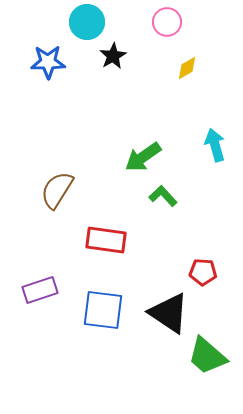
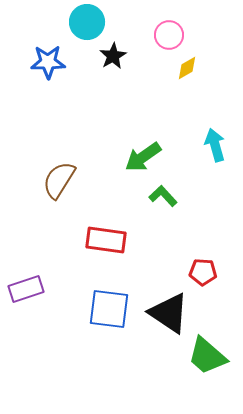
pink circle: moved 2 px right, 13 px down
brown semicircle: moved 2 px right, 10 px up
purple rectangle: moved 14 px left, 1 px up
blue square: moved 6 px right, 1 px up
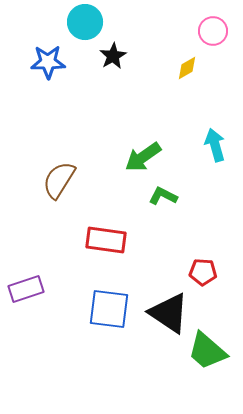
cyan circle: moved 2 px left
pink circle: moved 44 px right, 4 px up
green L-shape: rotated 20 degrees counterclockwise
green trapezoid: moved 5 px up
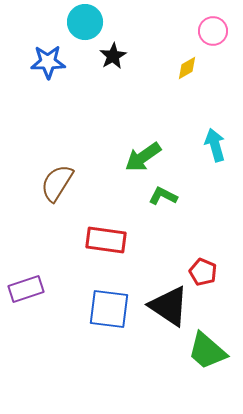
brown semicircle: moved 2 px left, 3 px down
red pentagon: rotated 20 degrees clockwise
black triangle: moved 7 px up
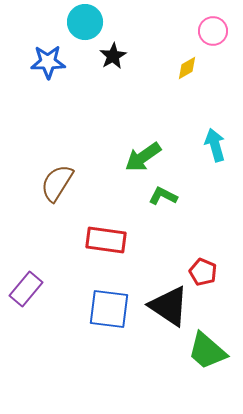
purple rectangle: rotated 32 degrees counterclockwise
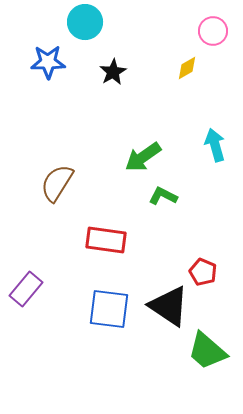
black star: moved 16 px down
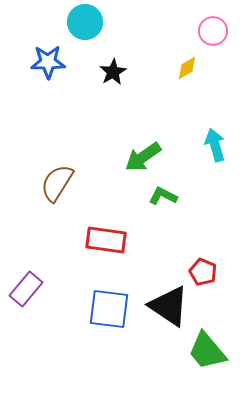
green trapezoid: rotated 9 degrees clockwise
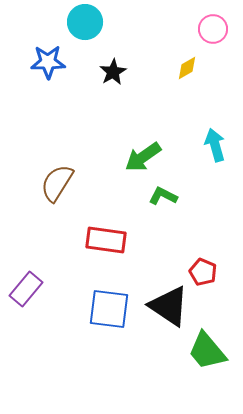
pink circle: moved 2 px up
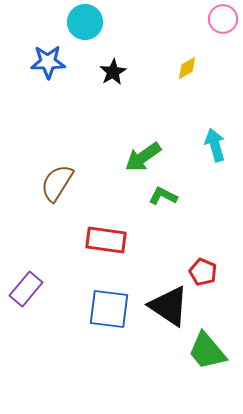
pink circle: moved 10 px right, 10 px up
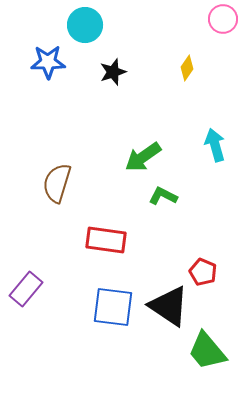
cyan circle: moved 3 px down
yellow diamond: rotated 25 degrees counterclockwise
black star: rotated 12 degrees clockwise
brown semicircle: rotated 15 degrees counterclockwise
blue square: moved 4 px right, 2 px up
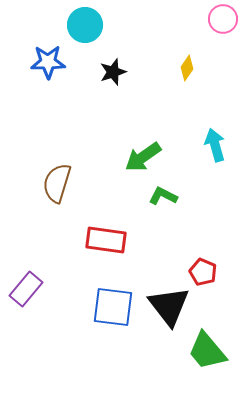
black triangle: rotated 18 degrees clockwise
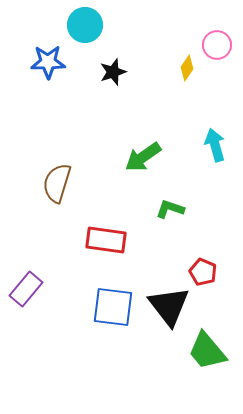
pink circle: moved 6 px left, 26 px down
green L-shape: moved 7 px right, 13 px down; rotated 8 degrees counterclockwise
